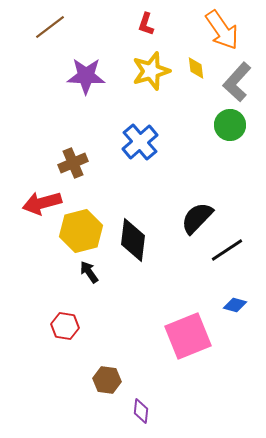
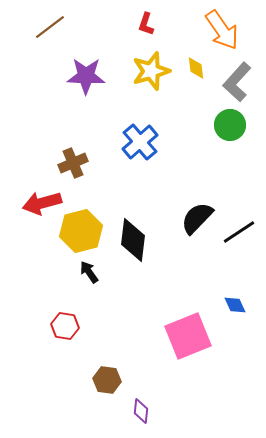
black line: moved 12 px right, 18 px up
blue diamond: rotated 50 degrees clockwise
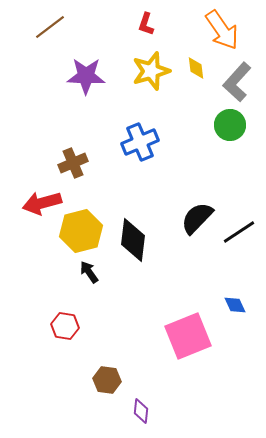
blue cross: rotated 18 degrees clockwise
